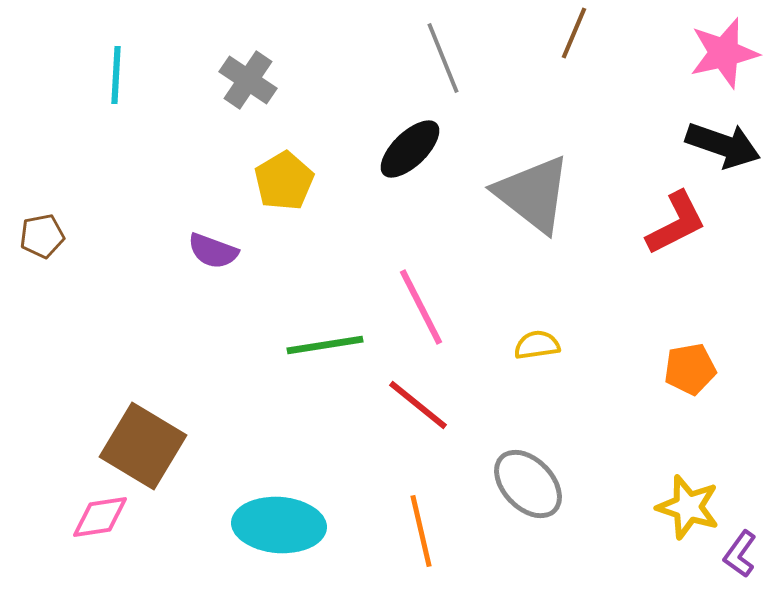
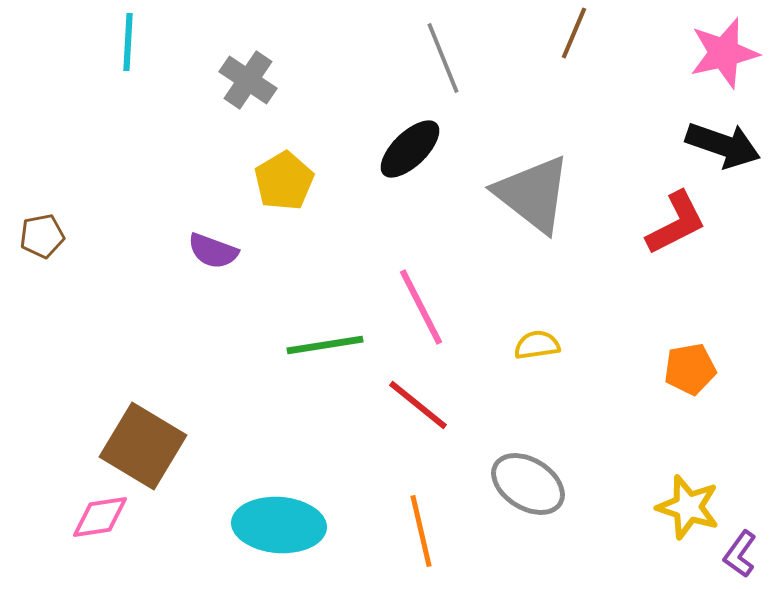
cyan line: moved 12 px right, 33 px up
gray ellipse: rotated 14 degrees counterclockwise
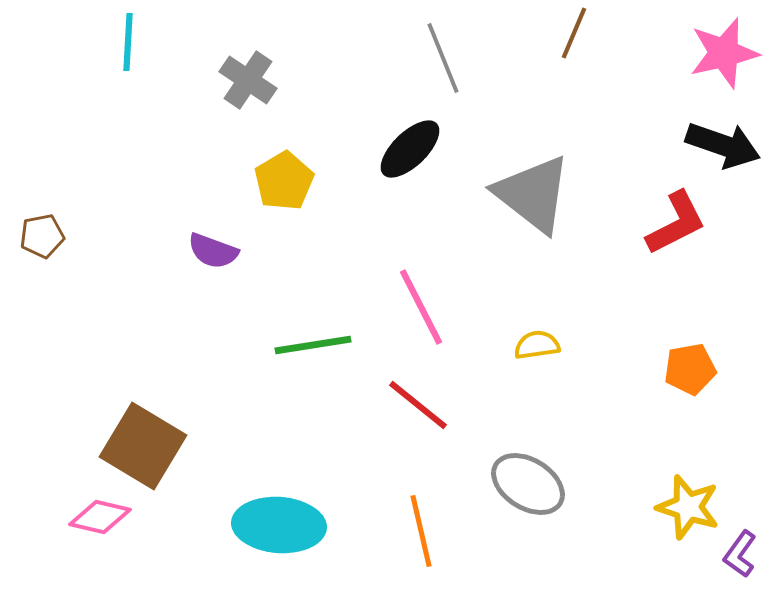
green line: moved 12 px left
pink diamond: rotated 22 degrees clockwise
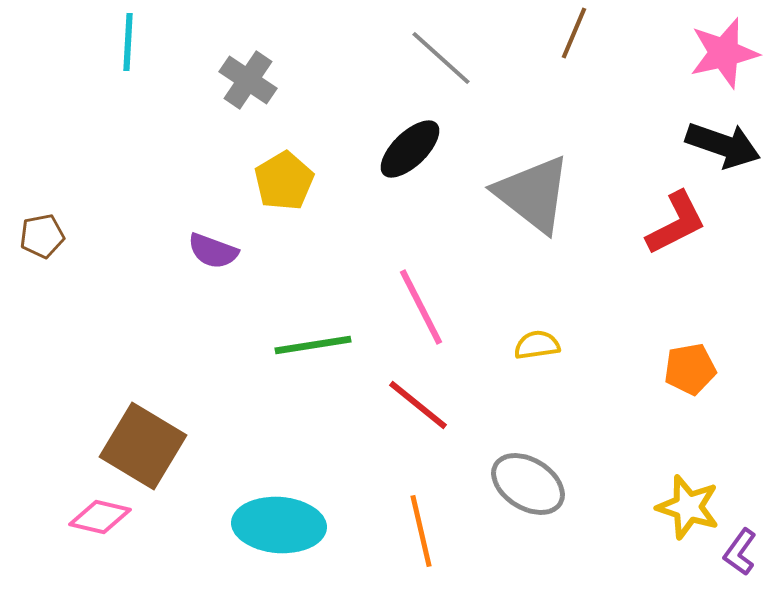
gray line: moved 2 px left; rotated 26 degrees counterclockwise
purple L-shape: moved 2 px up
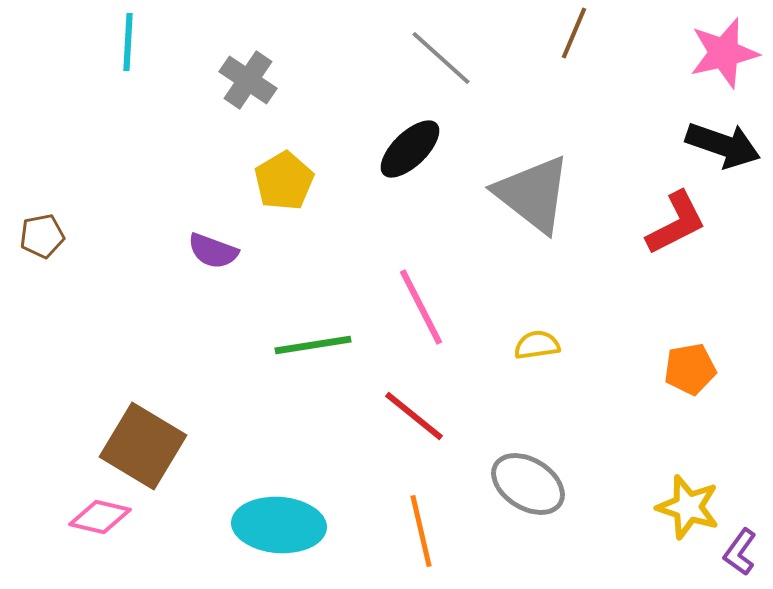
red line: moved 4 px left, 11 px down
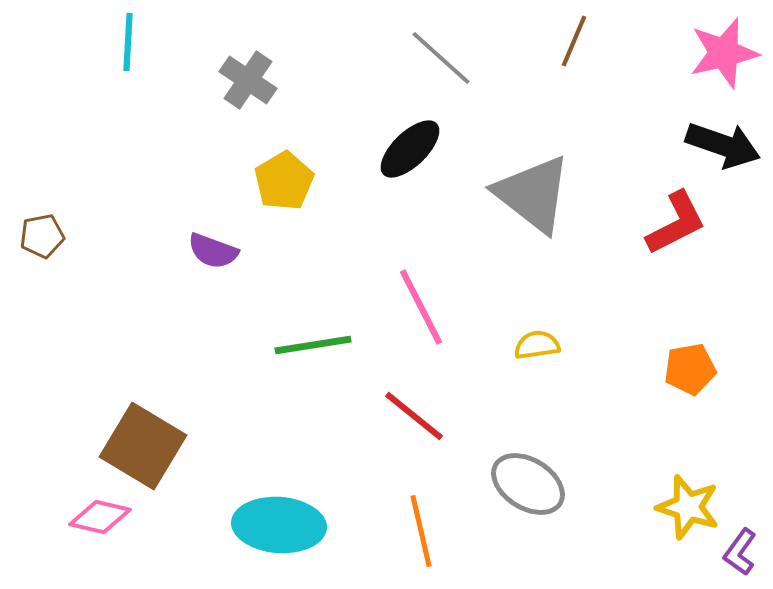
brown line: moved 8 px down
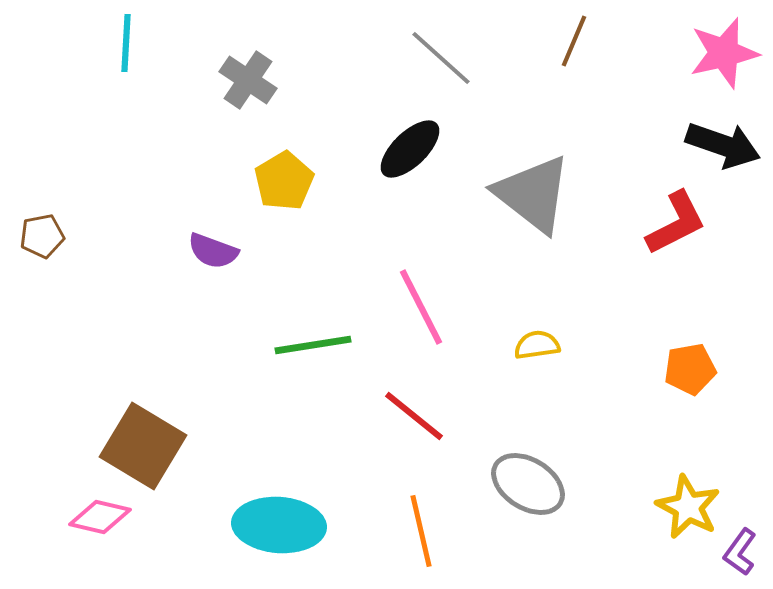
cyan line: moved 2 px left, 1 px down
yellow star: rotated 10 degrees clockwise
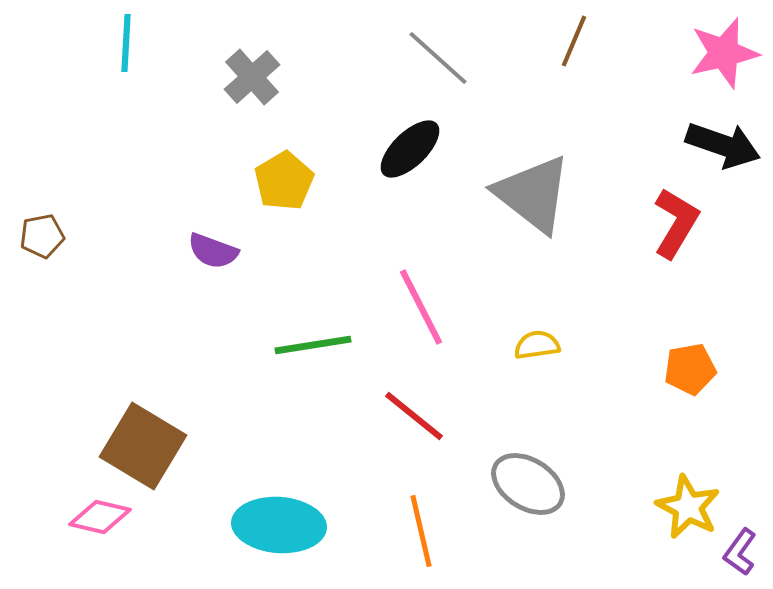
gray line: moved 3 px left
gray cross: moved 4 px right, 3 px up; rotated 14 degrees clockwise
red L-shape: rotated 32 degrees counterclockwise
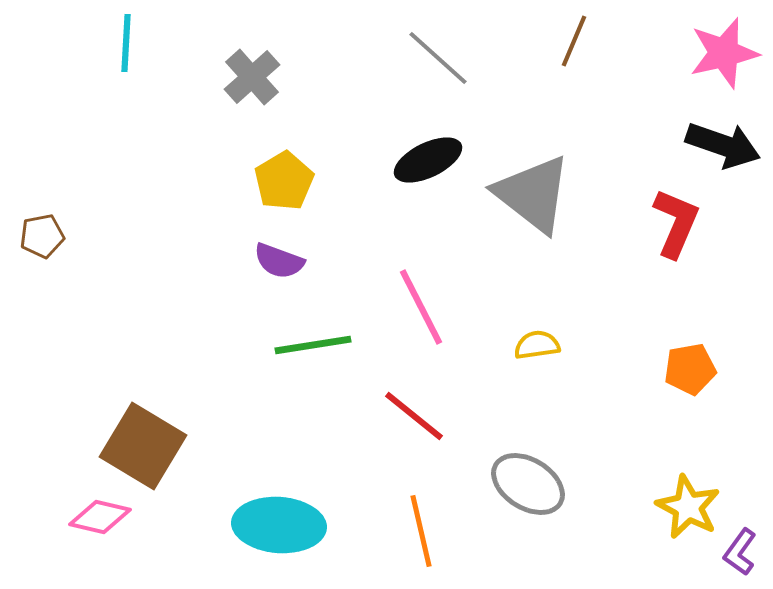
black ellipse: moved 18 px right, 11 px down; rotated 18 degrees clockwise
red L-shape: rotated 8 degrees counterclockwise
purple semicircle: moved 66 px right, 10 px down
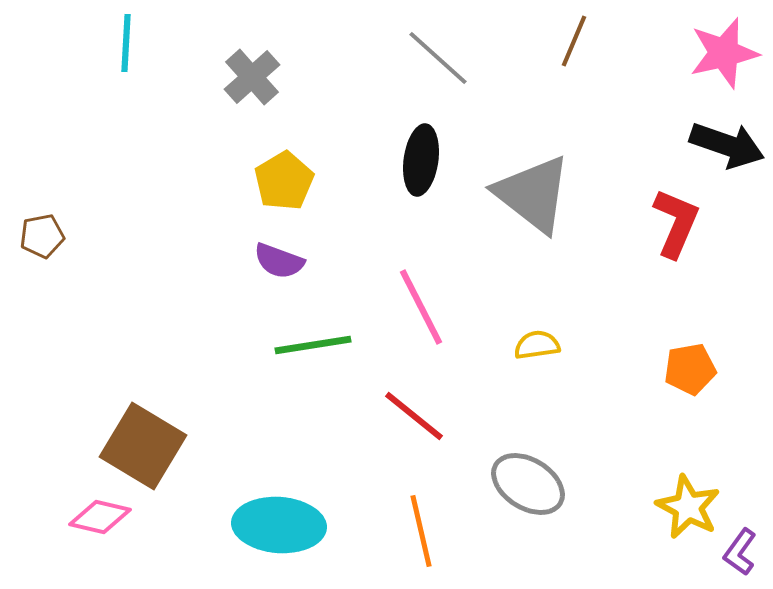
black arrow: moved 4 px right
black ellipse: moved 7 px left; rotated 56 degrees counterclockwise
